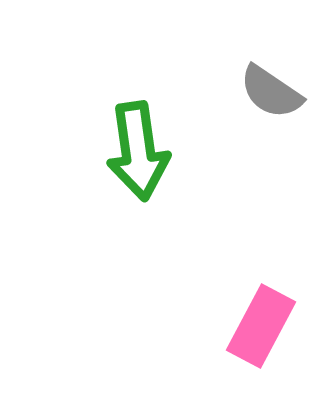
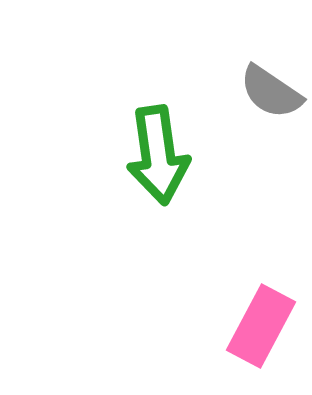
green arrow: moved 20 px right, 4 px down
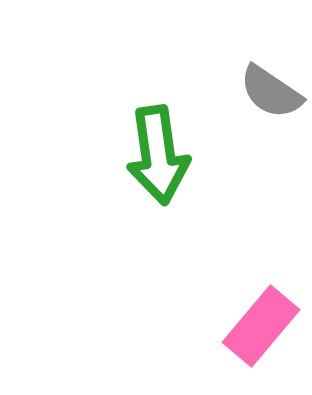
pink rectangle: rotated 12 degrees clockwise
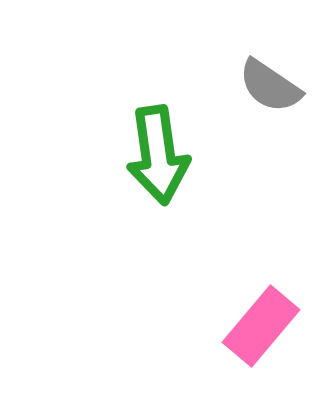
gray semicircle: moved 1 px left, 6 px up
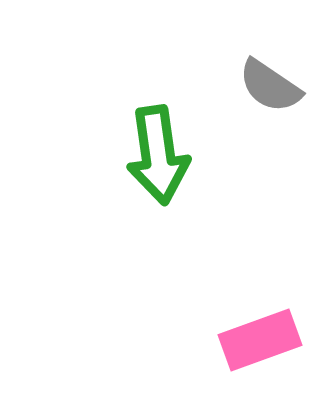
pink rectangle: moved 1 px left, 14 px down; rotated 30 degrees clockwise
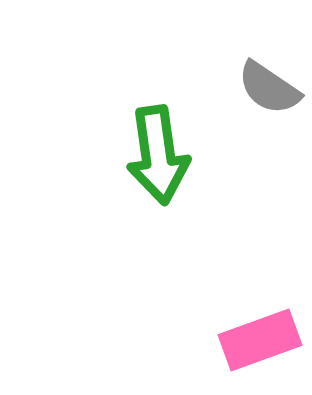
gray semicircle: moved 1 px left, 2 px down
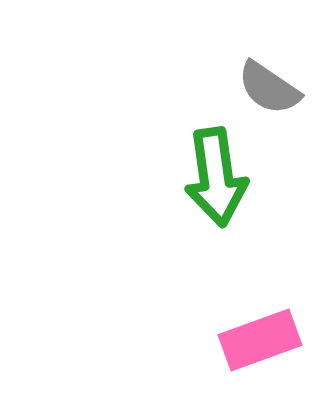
green arrow: moved 58 px right, 22 px down
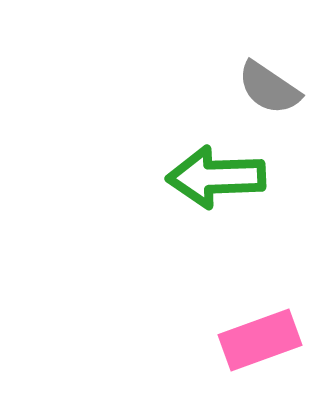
green arrow: rotated 96 degrees clockwise
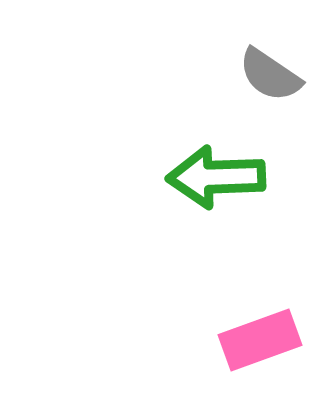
gray semicircle: moved 1 px right, 13 px up
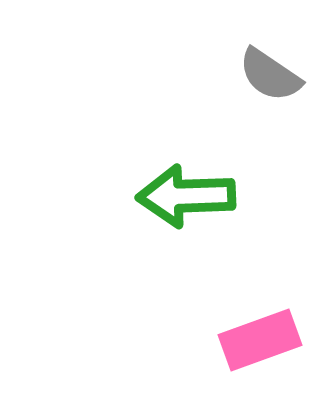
green arrow: moved 30 px left, 19 px down
